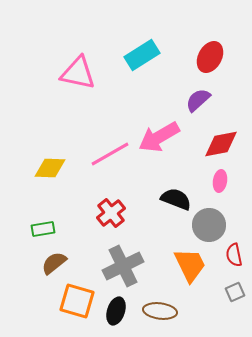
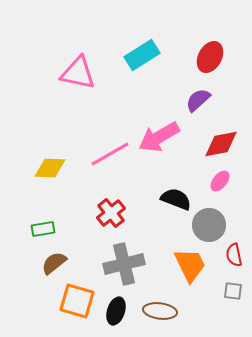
pink ellipse: rotated 30 degrees clockwise
gray cross: moved 1 px right, 2 px up; rotated 12 degrees clockwise
gray square: moved 2 px left, 1 px up; rotated 30 degrees clockwise
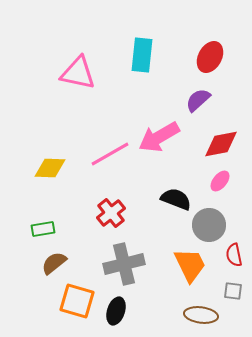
cyan rectangle: rotated 52 degrees counterclockwise
brown ellipse: moved 41 px right, 4 px down
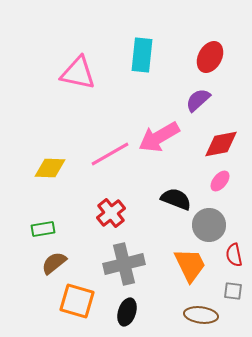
black ellipse: moved 11 px right, 1 px down
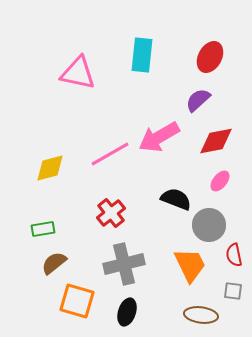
red diamond: moved 5 px left, 3 px up
yellow diamond: rotated 16 degrees counterclockwise
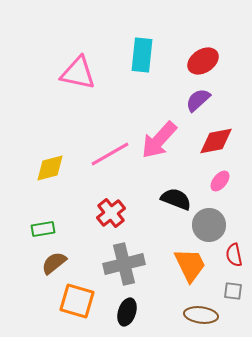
red ellipse: moved 7 px left, 4 px down; rotated 28 degrees clockwise
pink arrow: moved 3 px down; rotated 18 degrees counterclockwise
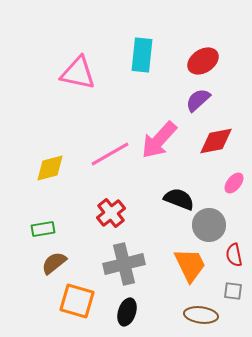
pink ellipse: moved 14 px right, 2 px down
black semicircle: moved 3 px right
